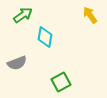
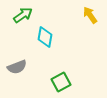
gray semicircle: moved 4 px down
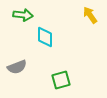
green arrow: rotated 42 degrees clockwise
cyan diamond: rotated 10 degrees counterclockwise
green square: moved 2 px up; rotated 12 degrees clockwise
